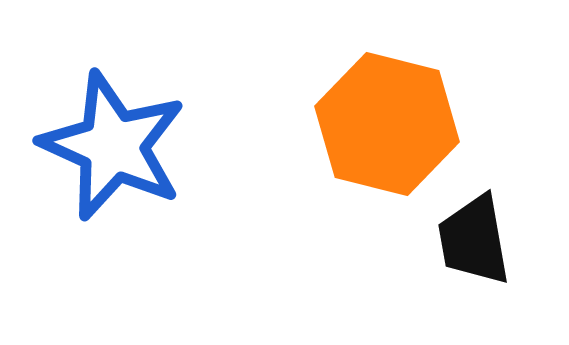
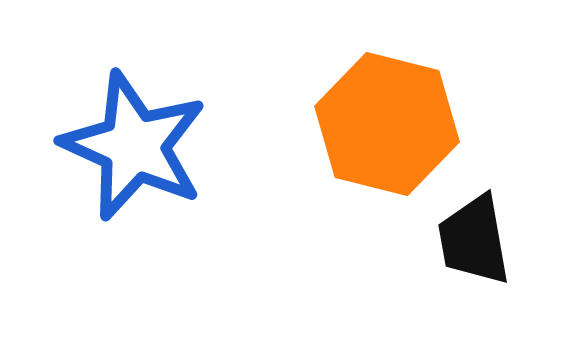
blue star: moved 21 px right
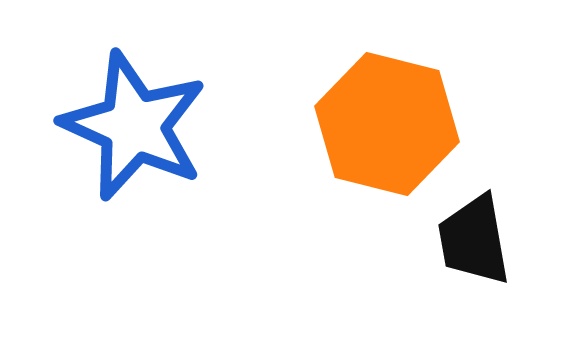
blue star: moved 20 px up
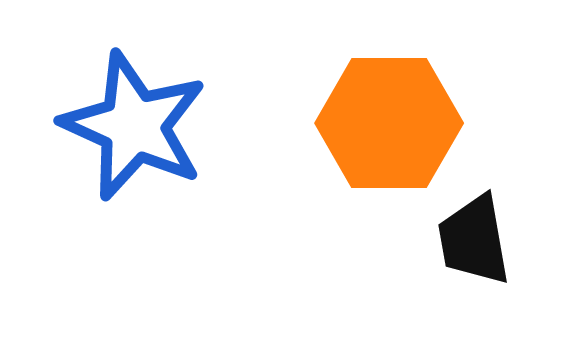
orange hexagon: moved 2 px right, 1 px up; rotated 14 degrees counterclockwise
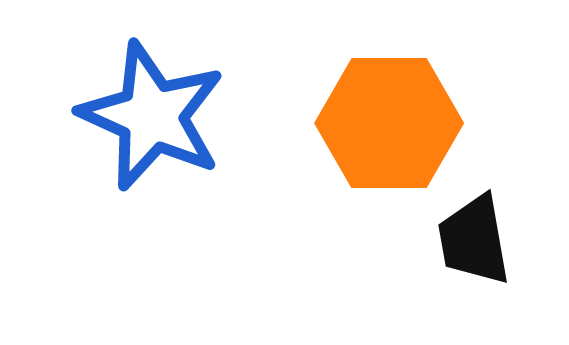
blue star: moved 18 px right, 10 px up
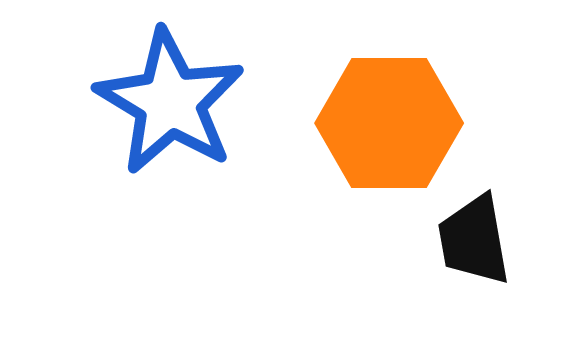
blue star: moved 18 px right, 14 px up; rotated 7 degrees clockwise
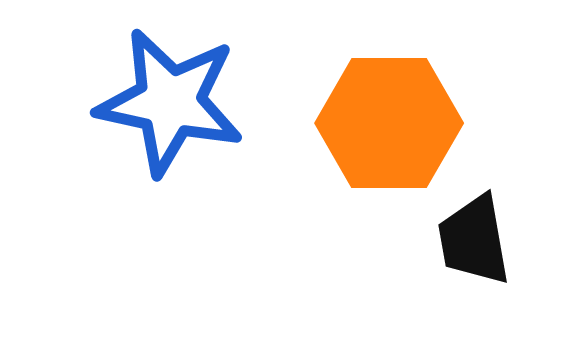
blue star: rotated 19 degrees counterclockwise
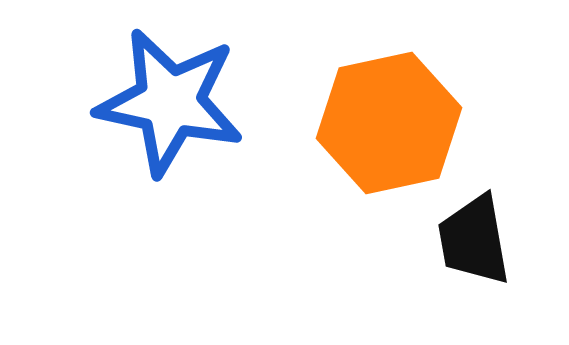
orange hexagon: rotated 12 degrees counterclockwise
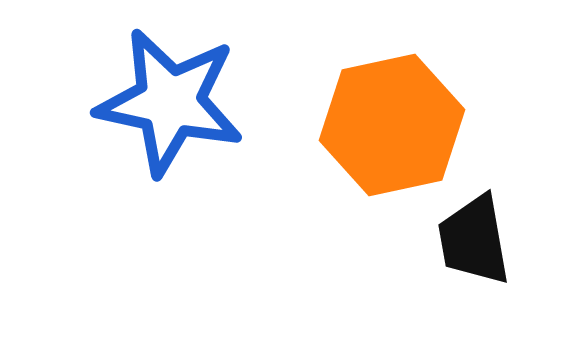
orange hexagon: moved 3 px right, 2 px down
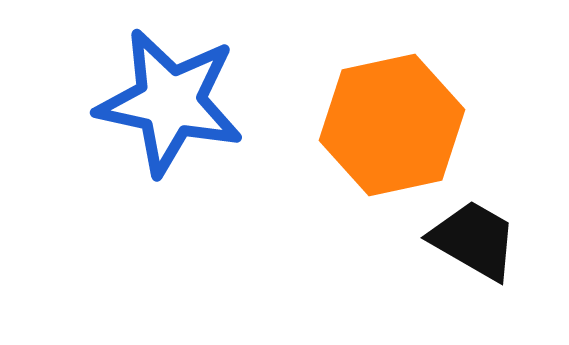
black trapezoid: rotated 130 degrees clockwise
